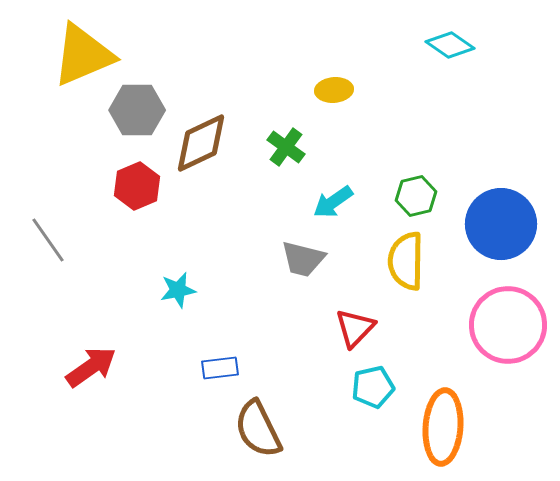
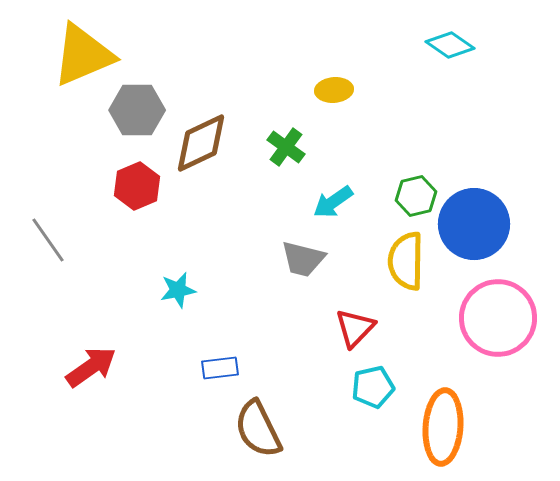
blue circle: moved 27 px left
pink circle: moved 10 px left, 7 px up
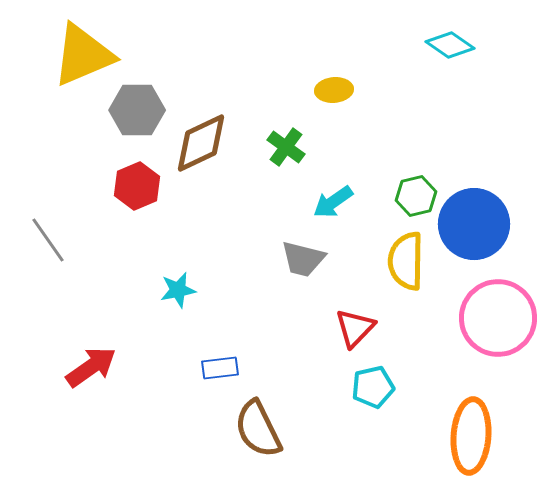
orange ellipse: moved 28 px right, 9 px down
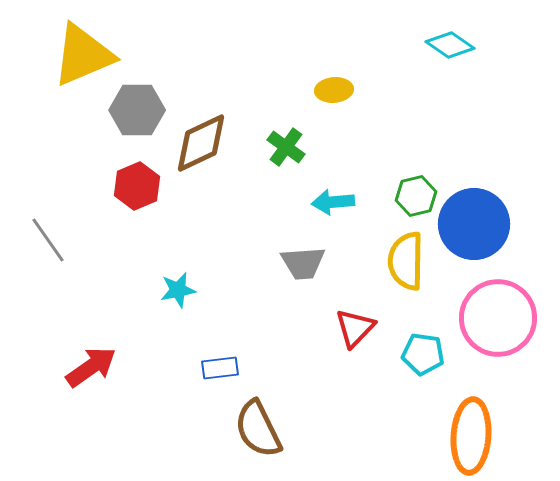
cyan arrow: rotated 30 degrees clockwise
gray trapezoid: moved 4 px down; rotated 18 degrees counterclockwise
cyan pentagon: moved 50 px right, 33 px up; rotated 21 degrees clockwise
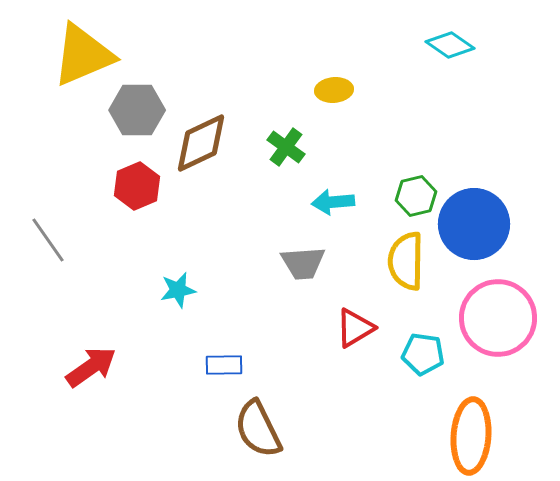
red triangle: rotated 15 degrees clockwise
blue rectangle: moved 4 px right, 3 px up; rotated 6 degrees clockwise
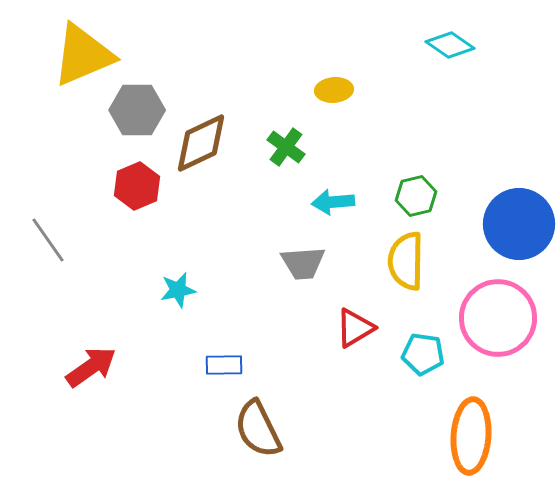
blue circle: moved 45 px right
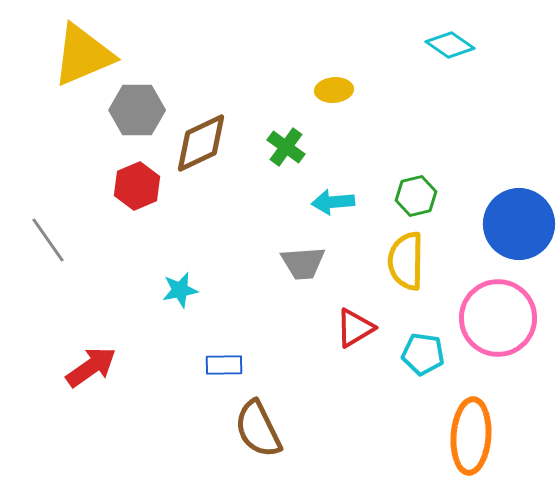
cyan star: moved 2 px right
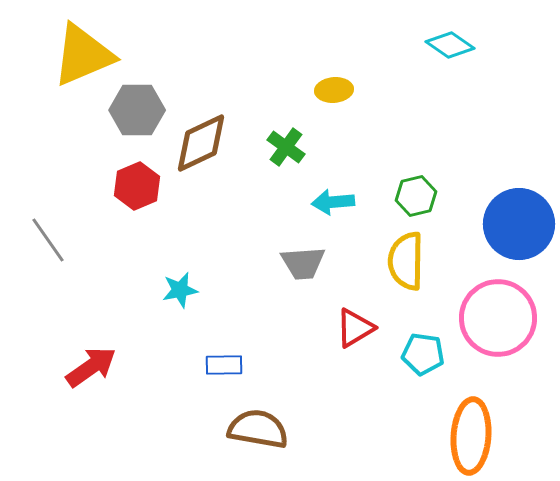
brown semicircle: rotated 126 degrees clockwise
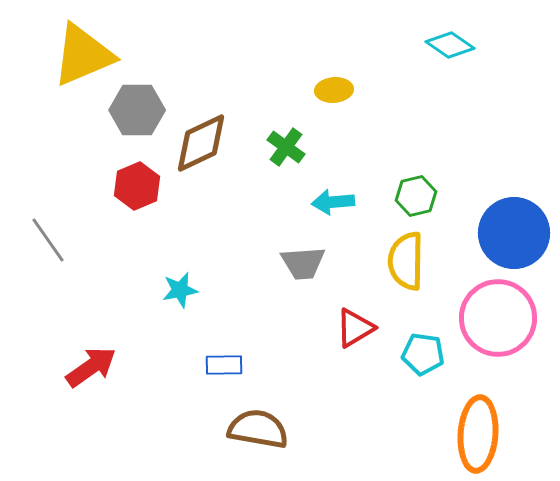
blue circle: moved 5 px left, 9 px down
orange ellipse: moved 7 px right, 2 px up
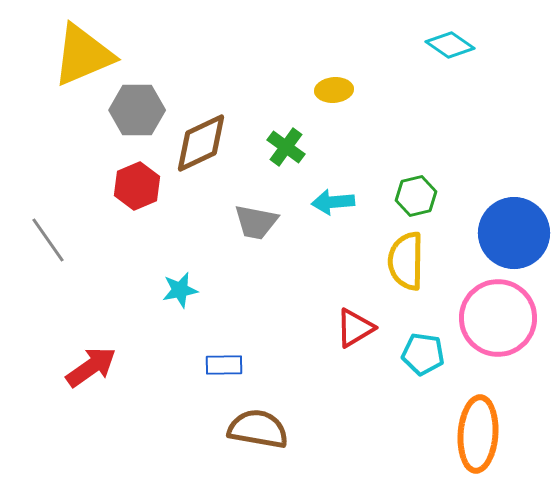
gray trapezoid: moved 47 px left, 41 px up; rotated 15 degrees clockwise
